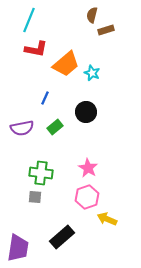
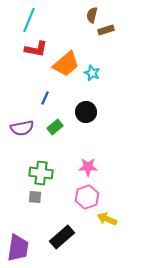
pink star: moved 1 px up; rotated 30 degrees counterclockwise
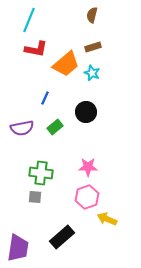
brown rectangle: moved 13 px left, 17 px down
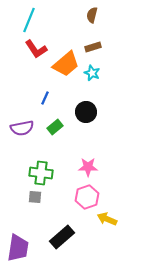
red L-shape: rotated 45 degrees clockwise
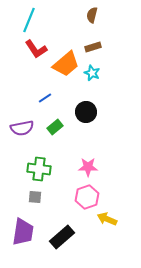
blue line: rotated 32 degrees clockwise
green cross: moved 2 px left, 4 px up
purple trapezoid: moved 5 px right, 16 px up
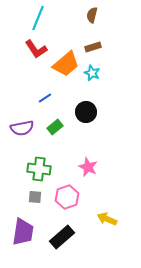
cyan line: moved 9 px right, 2 px up
pink star: rotated 24 degrees clockwise
pink hexagon: moved 20 px left
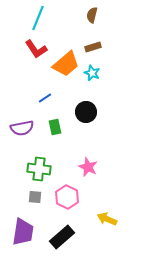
green rectangle: rotated 63 degrees counterclockwise
pink hexagon: rotated 15 degrees counterclockwise
